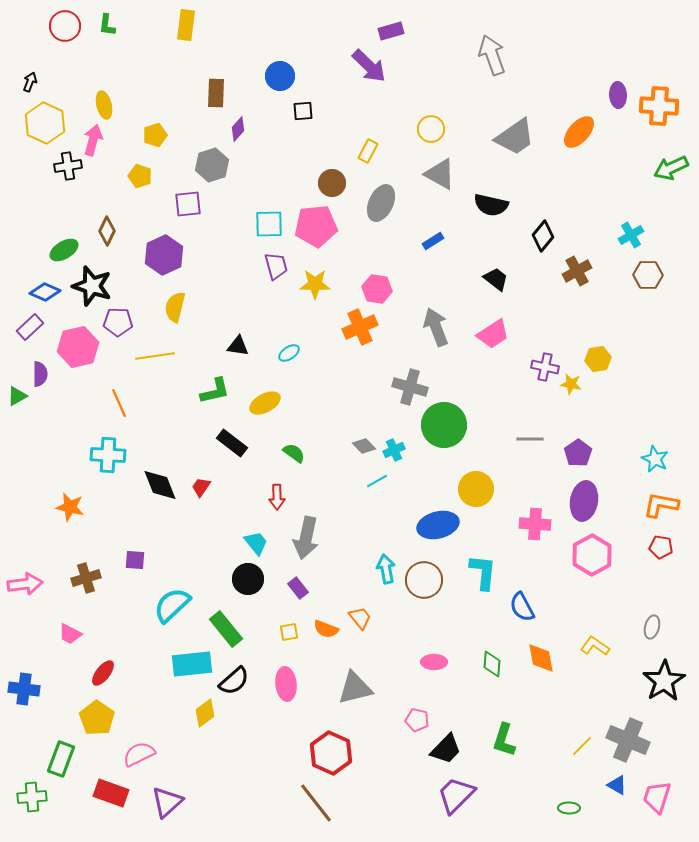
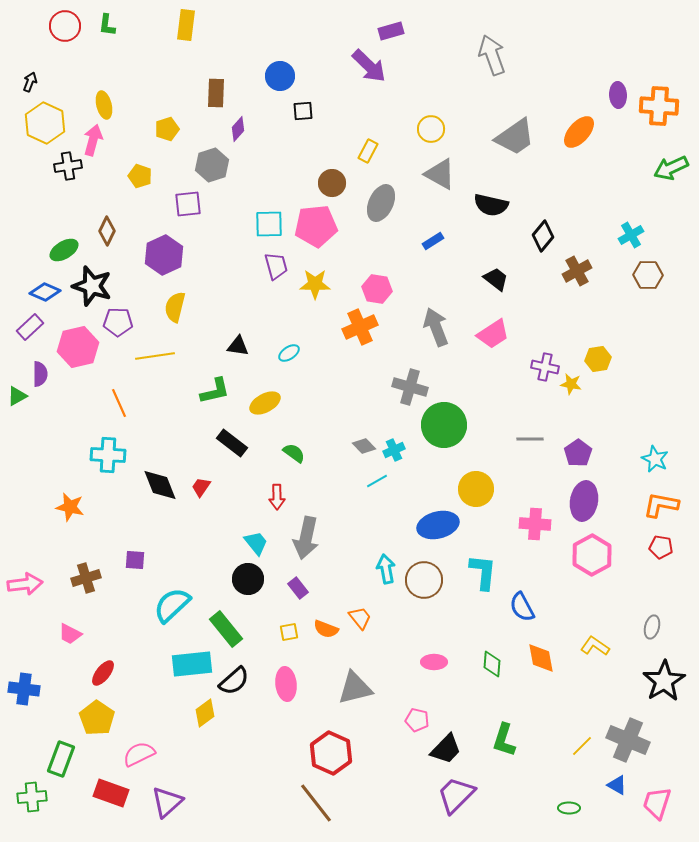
yellow pentagon at (155, 135): moved 12 px right, 6 px up
pink trapezoid at (657, 797): moved 6 px down
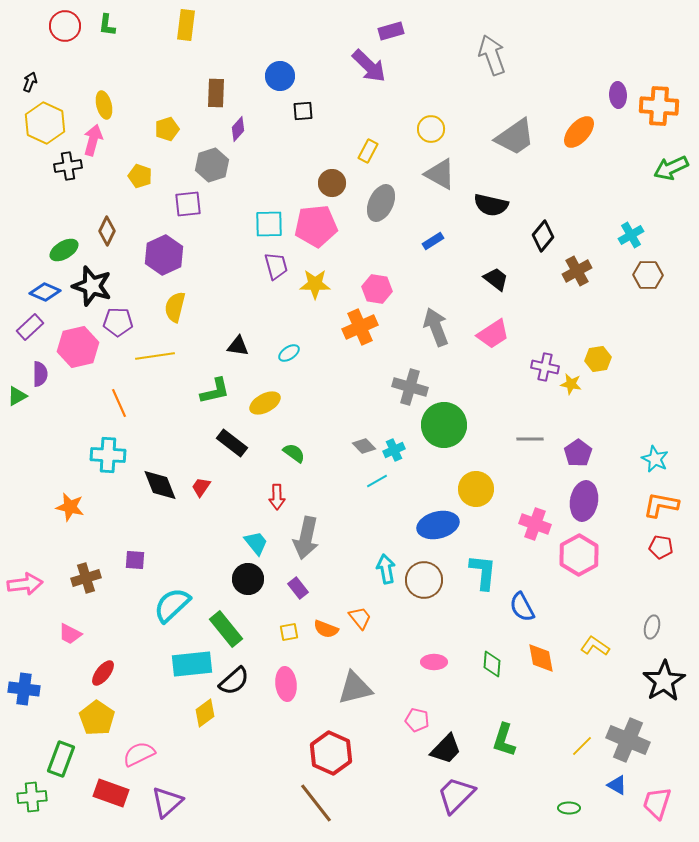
pink cross at (535, 524): rotated 16 degrees clockwise
pink hexagon at (592, 555): moved 13 px left
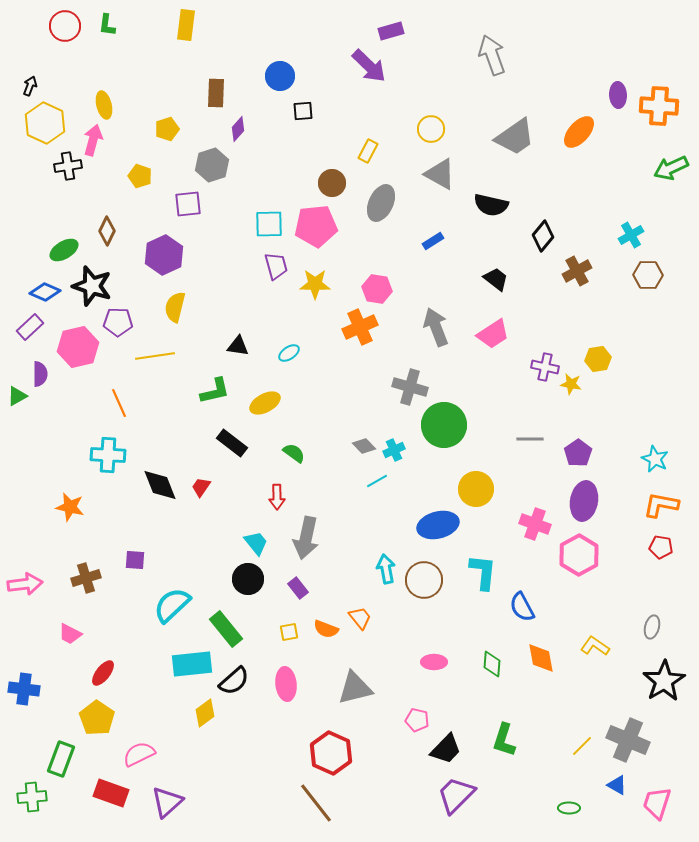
black arrow at (30, 82): moved 4 px down
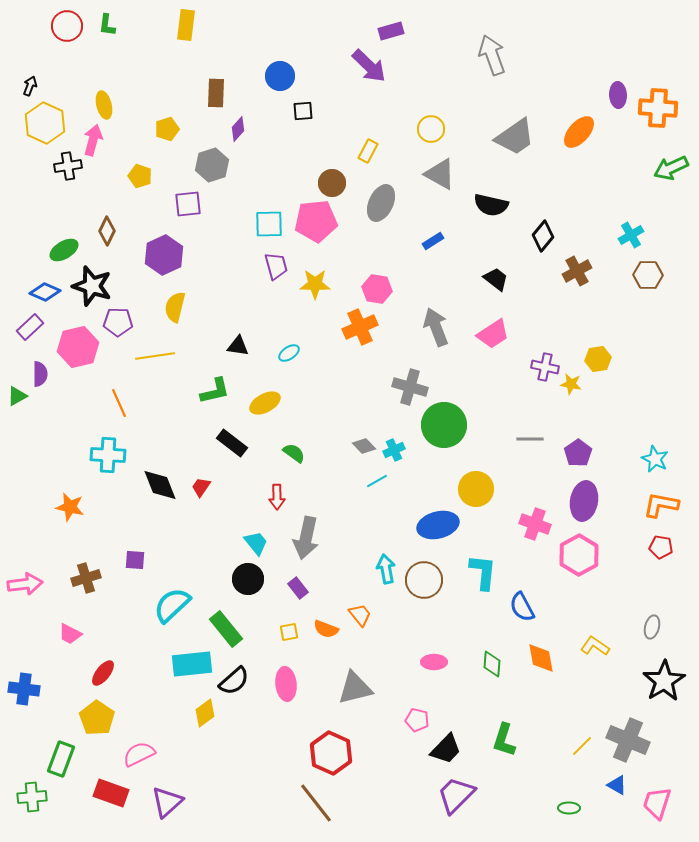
red circle at (65, 26): moved 2 px right
orange cross at (659, 106): moved 1 px left, 2 px down
pink pentagon at (316, 226): moved 5 px up
orange trapezoid at (360, 618): moved 3 px up
